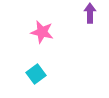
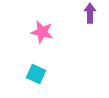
cyan square: rotated 30 degrees counterclockwise
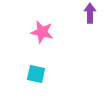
cyan square: rotated 12 degrees counterclockwise
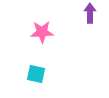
pink star: rotated 15 degrees counterclockwise
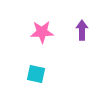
purple arrow: moved 8 px left, 17 px down
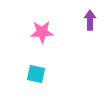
purple arrow: moved 8 px right, 10 px up
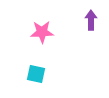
purple arrow: moved 1 px right
